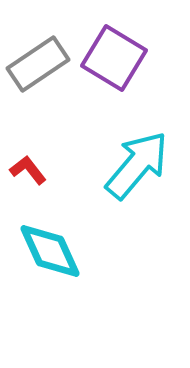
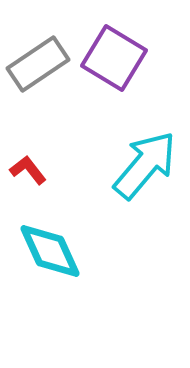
cyan arrow: moved 8 px right
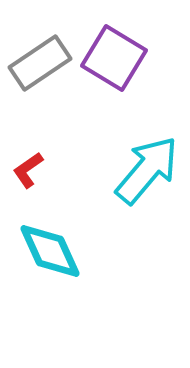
gray rectangle: moved 2 px right, 1 px up
cyan arrow: moved 2 px right, 5 px down
red L-shape: rotated 87 degrees counterclockwise
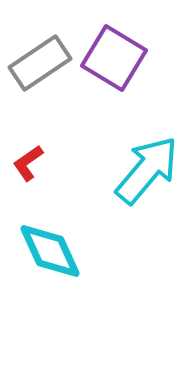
red L-shape: moved 7 px up
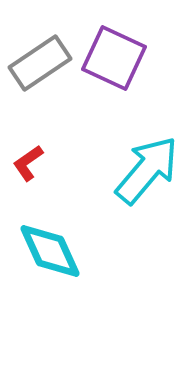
purple square: rotated 6 degrees counterclockwise
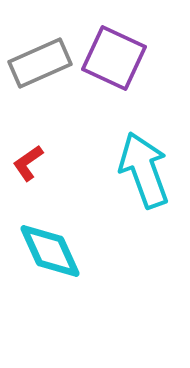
gray rectangle: rotated 10 degrees clockwise
cyan arrow: moved 3 px left; rotated 60 degrees counterclockwise
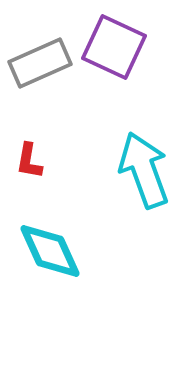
purple square: moved 11 px up
red L-shape: moved 1 px right, 2 px up; rotated 45 degrees counterclockwise
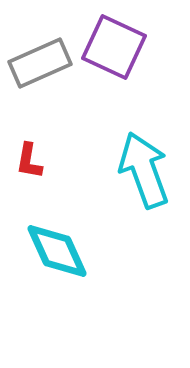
cyan diamond: moved 7 px right
